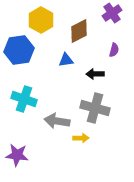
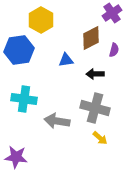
brown diamond: moved 12 px right, 7 px down
cyan cross: rotated 10 degrees counterclockwise
yellow arrow: moved 19 px right; rotated 42 degrees clockwise
purple star: moved 1 px left, 2 px down
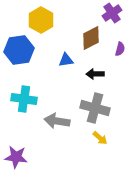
purple semicircle: moved 6 px right, 1 px up
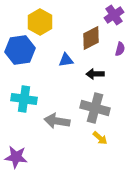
purple cross: moved 2 px right, 2 px down
yellow hexagon: moved 1 px left, 2 px down
blue hexagon: moved 1 px right
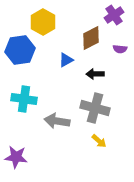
yellow hexagon: moved 3 px right
purple semicircle: rotated 80 degrees clockwise
blue triangle: rotated 21 degrees counterclockwise
yellow arrow: moved 1 px left, 3 px down
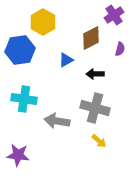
purple semicircle: rotated 80 degrees counterclockwise
purple star: moved 2 px right, 2 px up
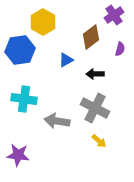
brown diamond: moved 1 px up; rotated 10 degrees counterclockwise
gray cross: rotated 12 degrees clockwise
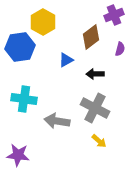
purple cross: rotated 12 degrees clockwise
blue hexagon: moved 3 px up
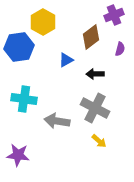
blue hexagon: moved 1 px left
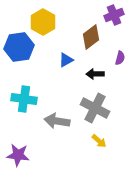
purple semicircle: moved 9 px down
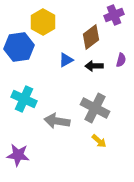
purple semicircle: moved 1 px right, 2 px down
black arrow: moved 1 px left, 8 px up
cyan cross: rotated 15 degrees clockwise
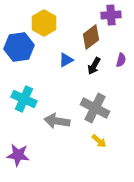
purple cross: moved 3 px left; rotated 18 degrees clockwise
yellow hexagon: moved 1 px right, 1 px down
black arrow: rotated 60 degrees counterclockwise
